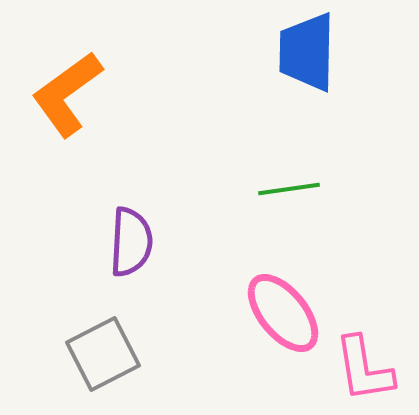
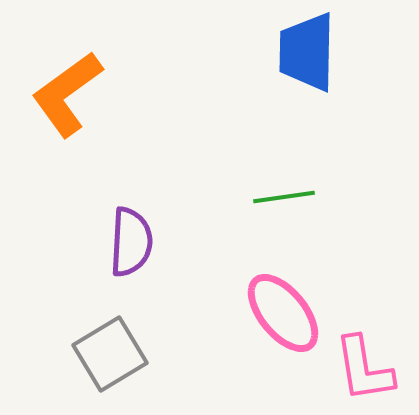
green line: moved 5 px left, 8 px down
gray square: moved 7 px right; rotated 4 degrees counterclockwise
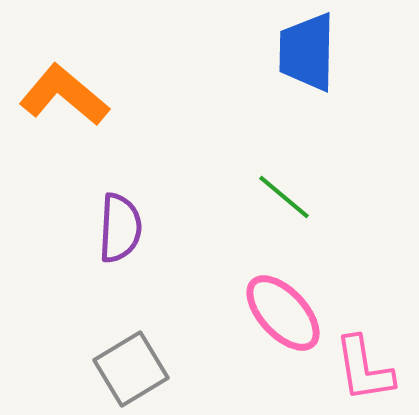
orange L-shape: moved 3 px left, 1 px down; rotated 76 degrees clockwise
green line: rotated 48 degrees clockwise
purple semicircle: moved 11 px left, 14 px up
pink ellipse: rotated 4 degrees counterclockwise
gray square: moved 21 px right, 15 px down
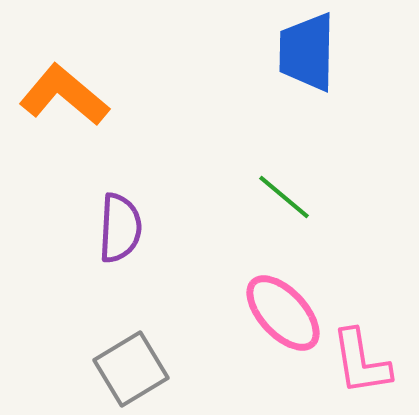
pink L-shape: moved 3 px left, 7 px up
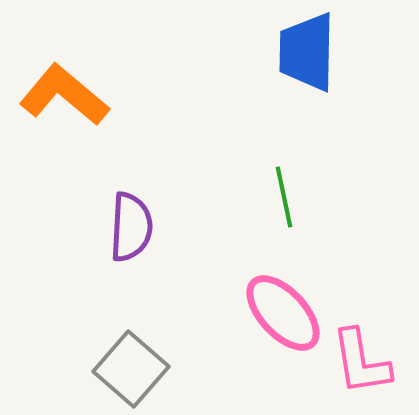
green line: rotated 38 degrees clockwise
purple semicircle: moved 11 px right, 1 px up
gray square: rotated 18 degrees counterclockwise
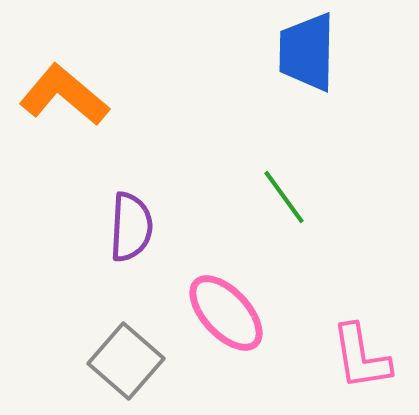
green line: rotated 24 degrees counterclockwise
pink ellipse: moved 57 px left
pink L-shape: moved 5 px up
gray square: moved 5 px left, 8 px up
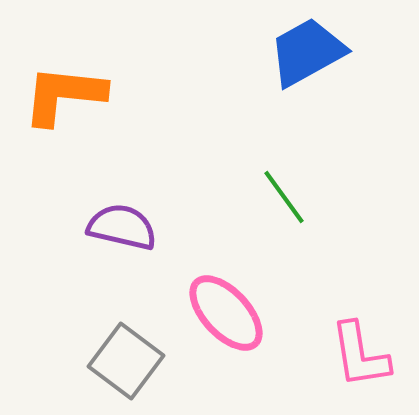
blue trapezoid: rotated 60 degrees clockwise
orange L-shape: rotated 34 degrees counterclockwise
purple semicircle: moved 9 px left; rotated 80 degrees counterclockwise
pink L-shape: moved 1 px left, 2 px up
gray square: rotated 4 degrees counterclockwise
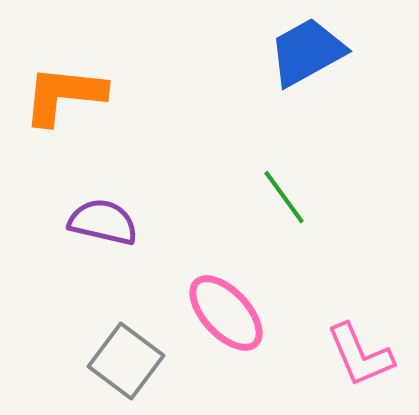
purple semicircle: moved 19 px left, 5 px up
pink L-shape: rotated 14 degrees counterclockwise
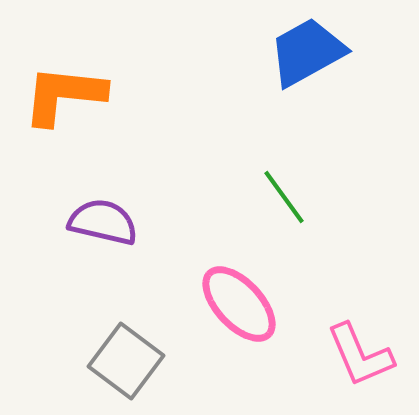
pink ellipse: moved 13 px right, 9 px up
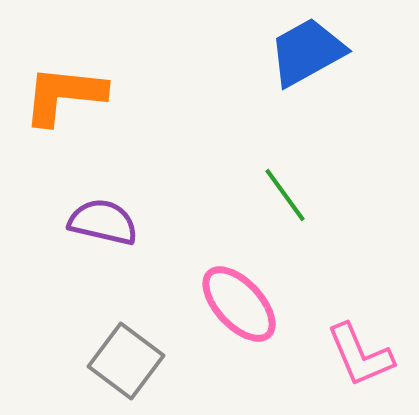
green line: moved 1 px right, 2 px up
